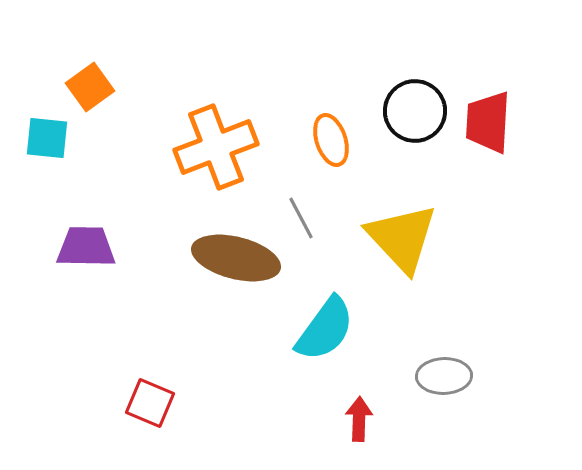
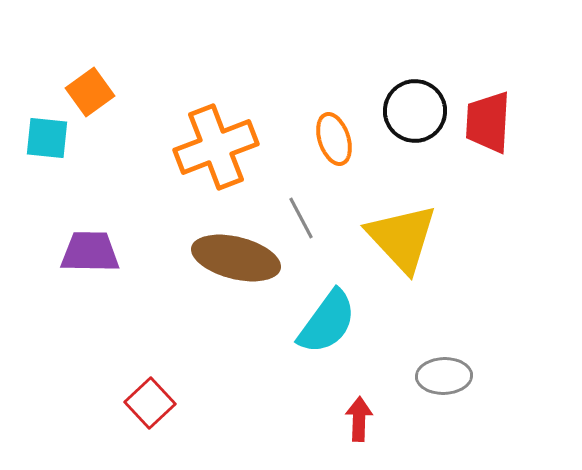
orange square: moved 5 px down
orange ellipse: moved 3 px right, 1 px up
purple trapezoid: moved 4 px right, 5 px down
cyan semicircle: moved 2 px right, 7 px up
red square: rotated 24 degrees clockwise
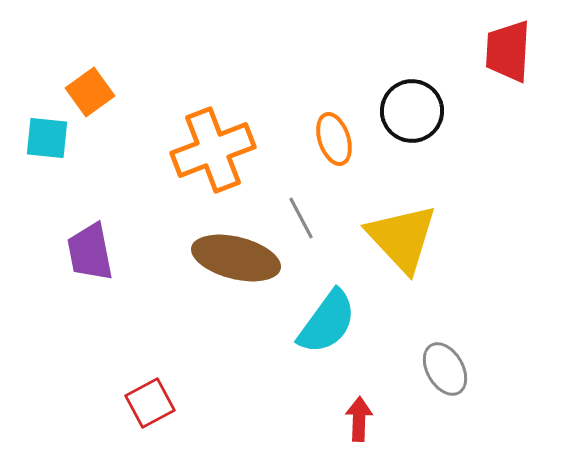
black circle: moved 3 px left
red trapezoid: moved 20 px right, 71 px up
orange cross: moved 3 px left, 3 px down
purple trapezoid: rotated 102 degrees counterclockwise
gray ellipse: moved 1 px right, 7 px up; rotated 62 degrees clockwise
red square: rotated 15 degrees clockwise
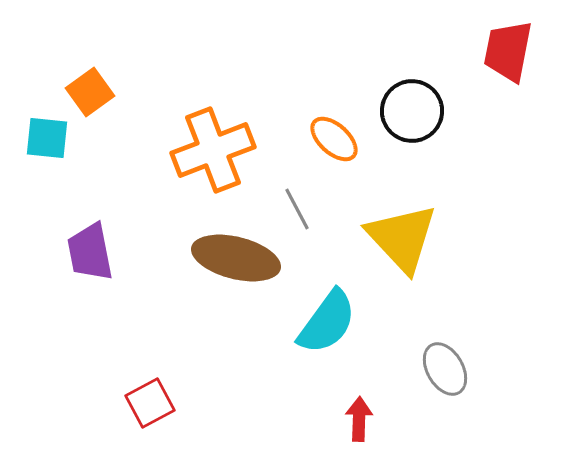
red trapezoid: rotated 8 degrees clockwise
orange ellipse: rotated 30 degrees counterclockwise
gray line: moved 4 px left, 9 px up
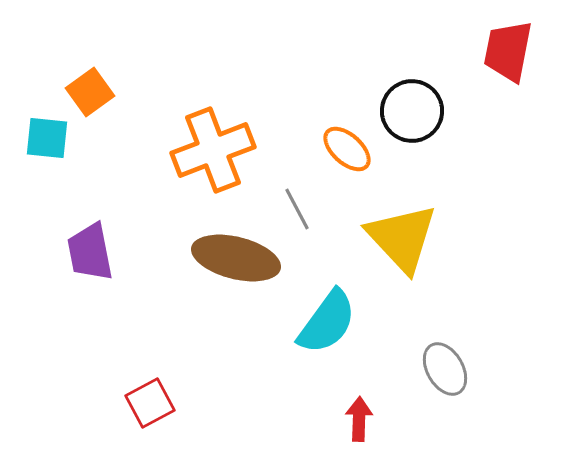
orange ellipse: moved 13 px right, 10 px down
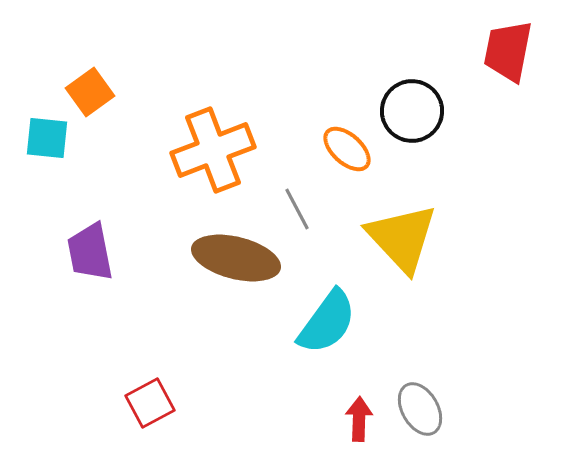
gray ellipse: moved 25 px left, 40 px down
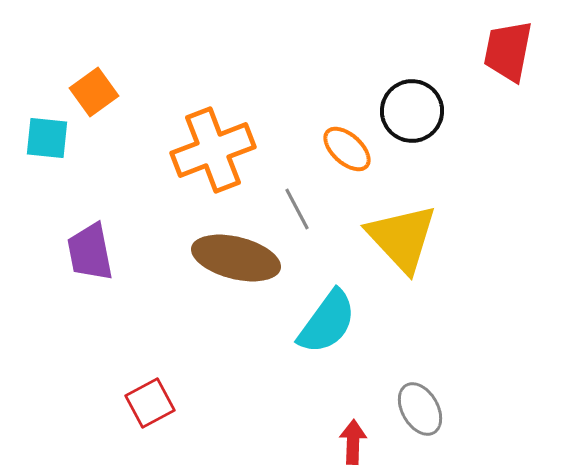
orange square: moved 4 px right
red arrow: moved 6 px left, 23 px down
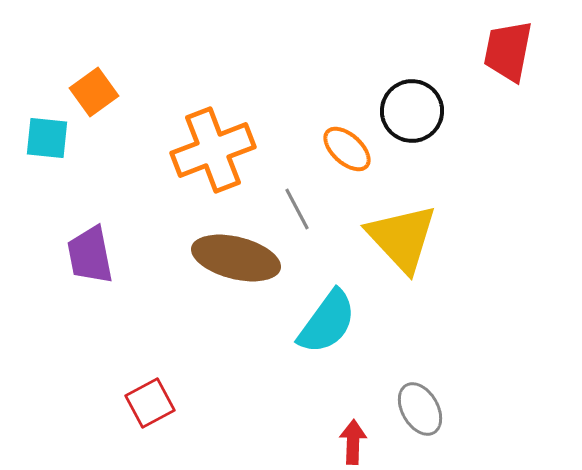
purple trapezoid: moved 3 px down
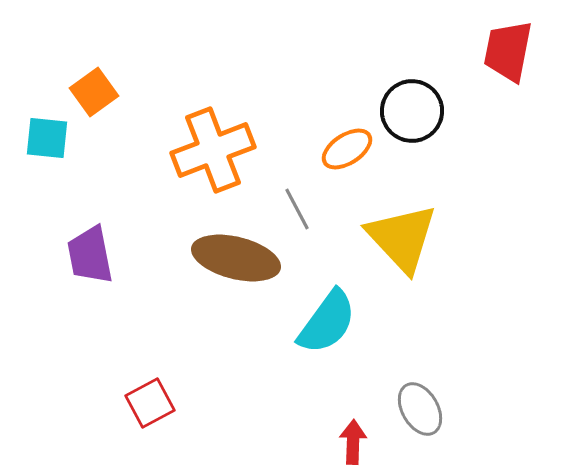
orange ellipse: rotated 75 degrees counterclockwise
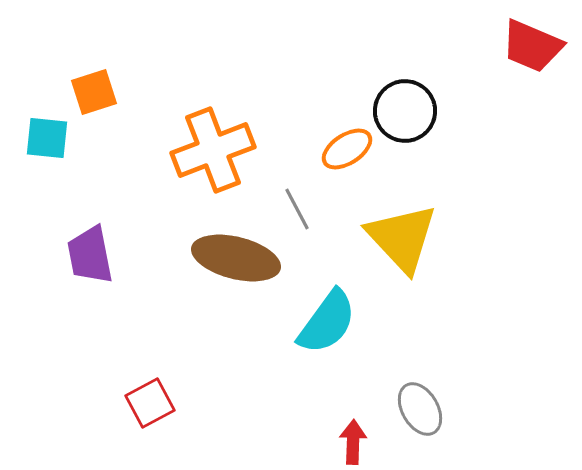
red trapezoid: moved 24 px right, 5 px up; rotated 78 degrees counterclockwise
orange square: rotated 18 degrees clockwise
black circle: moved 7 px left
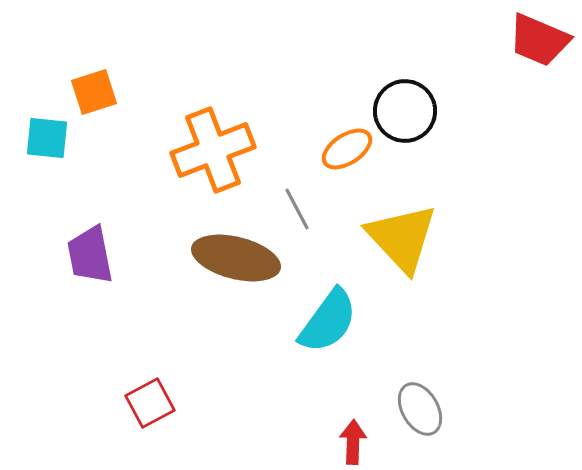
red trapezoid: moved 7 px right, 6 px up
cyan semicircle: moved 1 px right, 1 px up
